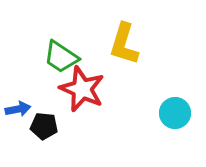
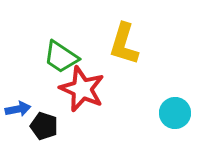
black pentagon: rotated 12 degrees clockwise
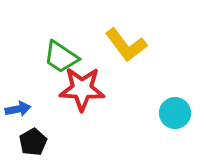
yellow L-shape: moved 2 px right, 1 px down; rotated 54 degrees counterclockwise
red star: rotated 21 degrees counterclockwise
black pentagon: moved 11 px left, 16 px down; rotated 24 degrees clockwise
